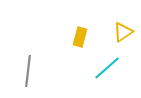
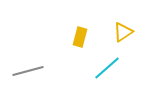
gray line: rotated 68 degrees clockwise
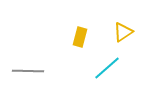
gray line: rotated 16 degrees clockwise
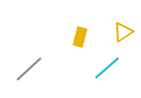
gray line: moved 1 px right, 2 px up; rotated 44 degrees counterclockwise
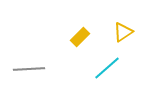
yellow rectangle: rotated 30 degrees clockwise
gray line: rotated 40 degrees clockwise
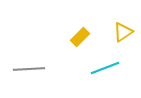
cyan line: moved 2 px left; rotated 20 degrees clockwise
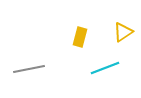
yellow rectangle: rotated 30 degrees counterclockwise
gray line: rotated 8 degrees counterclockwise
